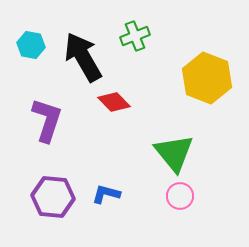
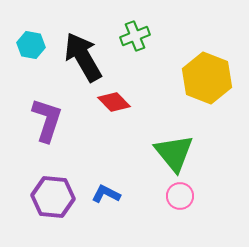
blue L-shape: rotated 12 degrees clockwise
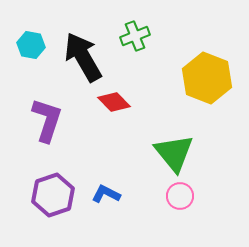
purple hexagon: moved 2 px up; rotated 24 degrees counterclockwise
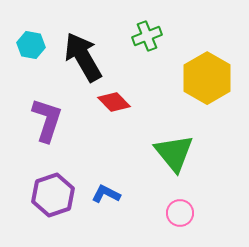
green cross: moved 12 px right
yellow hexagon: rotated 9 degrees clockwise
pink circle: moved 17 px down
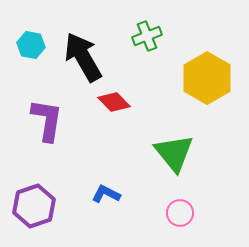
purple L-shape: rotated 9 degrees counterclockwise
purple hexagon: moved 19 px left, 11 px down
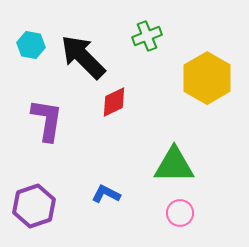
black arrow: rotated 15 degrees counterclockwise
red diamond: rotated 72 degrees counterclockwise
green triangle: moved 12 px down; rotated 51 degrees counterclockwise
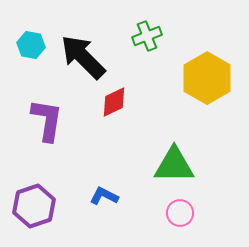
blue L-shape: moved 2 px left, 2 px down
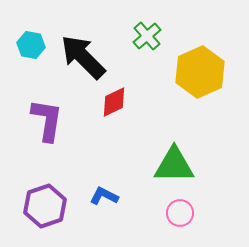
green cross: rotated 20 degrees counterclockwise
yellow hexagon: moved 7 px left, 6 px up; rotated 6 degrees clockwise
purple hexagon: moved 11 px right
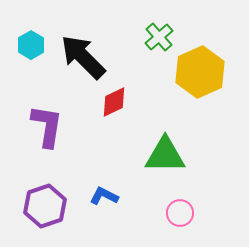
green cross: moved 12 px right, 1 px down
cyan hexagon: rotated 20 degrees clockwise
purple L-shape: moved 6 px down
green triangle: moved 9 px left, 10 px up
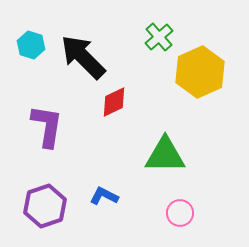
cyan hexagon: rotated 12 degrees counterclockwise
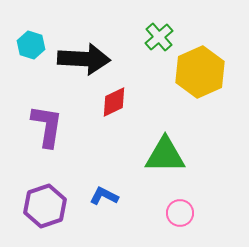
black arrow: moved 1 px right, 2 px down; rotated 138 degrees clockwise
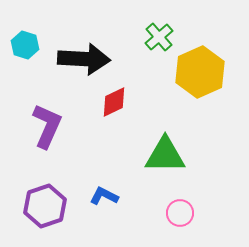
cyan hexagon: moved 6 px left
purple L-shape: rotated 15 degrees clockwise
